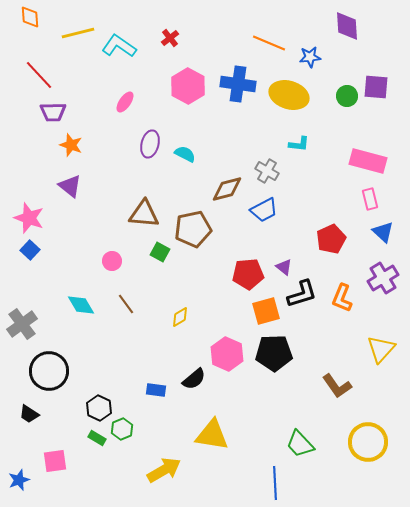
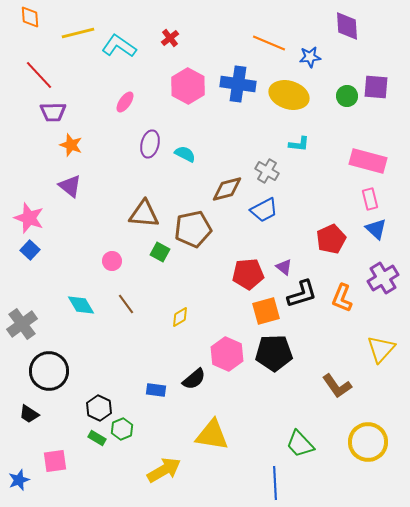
blue triangle at (383, 232): moved 7 px left, 3 px up
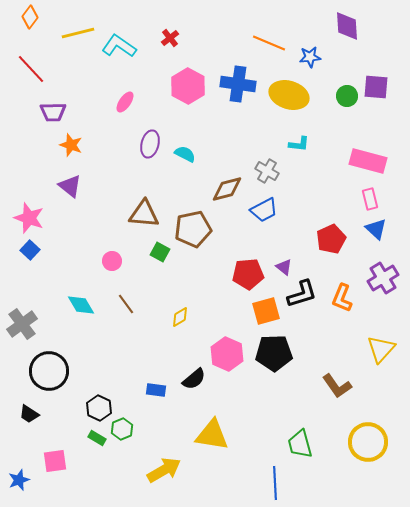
orange diamond at (30, 17): rotated 40 degrees clockwise
red line at (39, 75): moved 8 px left, 6 px up
green trapezoid at (300, 444): rotated 28 degrees clockwise
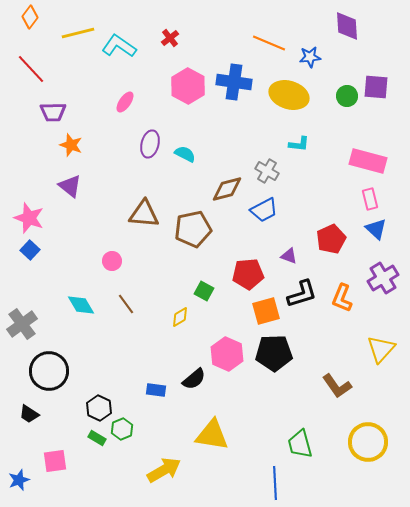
blue cross at (238, 84): moved 4 px left, 2 px up
green square at (160, 252): moved 44 px right, 39 px down
purple triangle at (284, 267): moved 5 px right, 11 px up; rotated 18 degrees counterclockwise
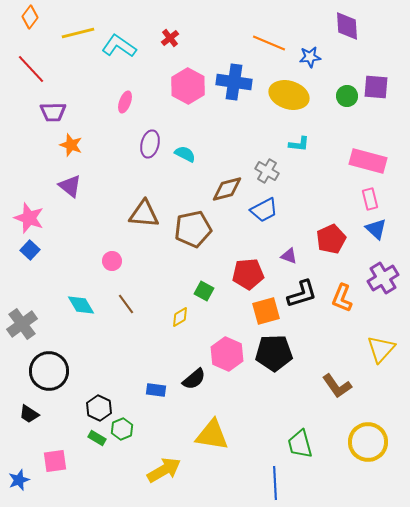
pink ellipse at (125, 102): rotated 15 degrees counterclockwise
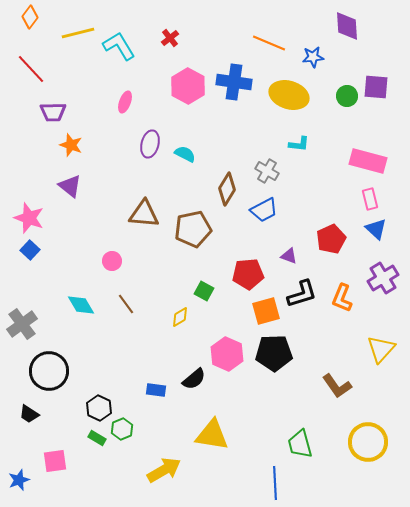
cyan L-shape at (119, 46): rotated 24 degrees clockwise
blue star at (310, 57): moved 3 px right
brown diamond at (227, 189): rotated 44 degrees counterclockwise
